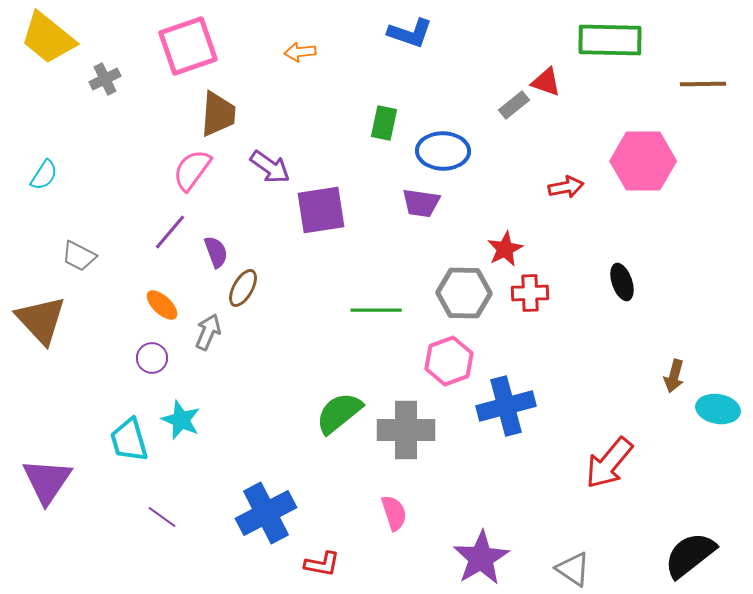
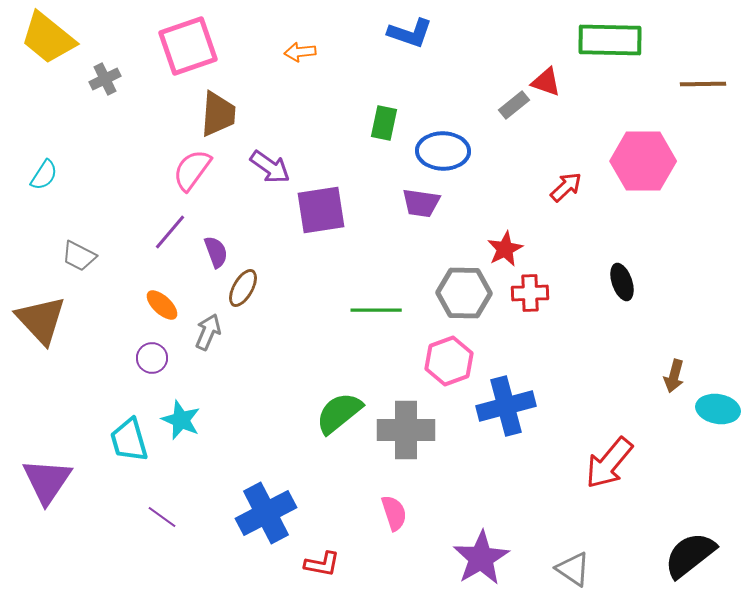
red arrow at (566, 187): rotated 32 degrees counterclockwise
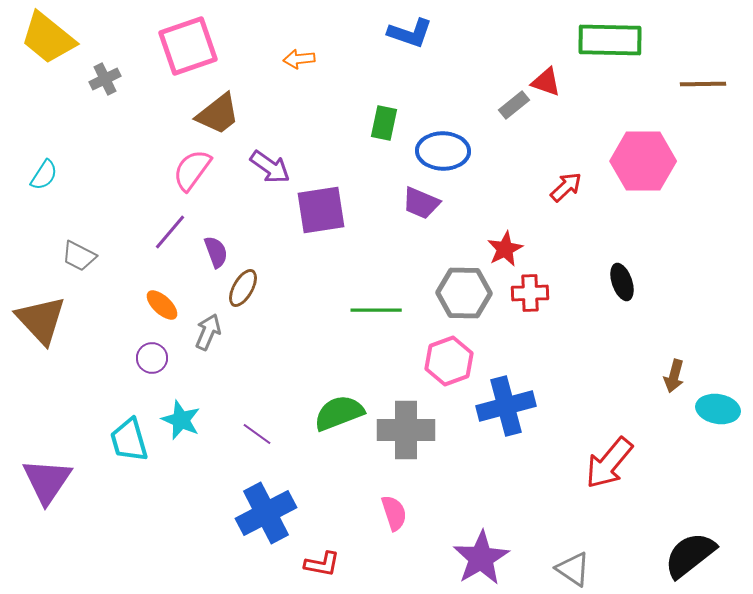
orange arrow at (300, 52): moved 1 px left, 7 px down
brown trapezoid at (218, 114): rotated 48 degrees clockwise
purple trapezoid at (421, 203): rotated 15 degrees clockwise
green semicircle at (339, 413): rotated 18 degrees clockwise
purple line at (162, 517): moved 95 px right, 83 px up
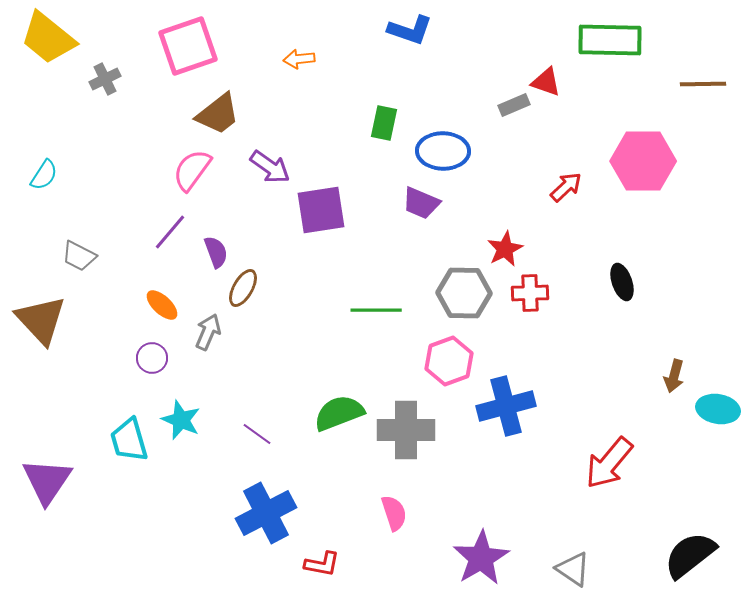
blue L-shape at (410, 33): moved 3 px up
gray rectangle at (514, 105): rotated 16 degrees clockwise
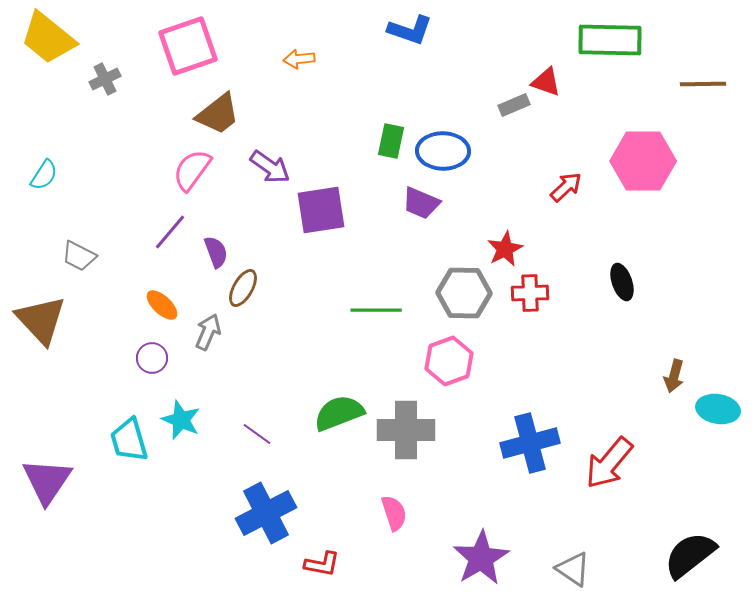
green rectangle at (384, 123): moved 7 px right, 18 px down
blue cross at (506, 406): moved 24 px right, 37 px down
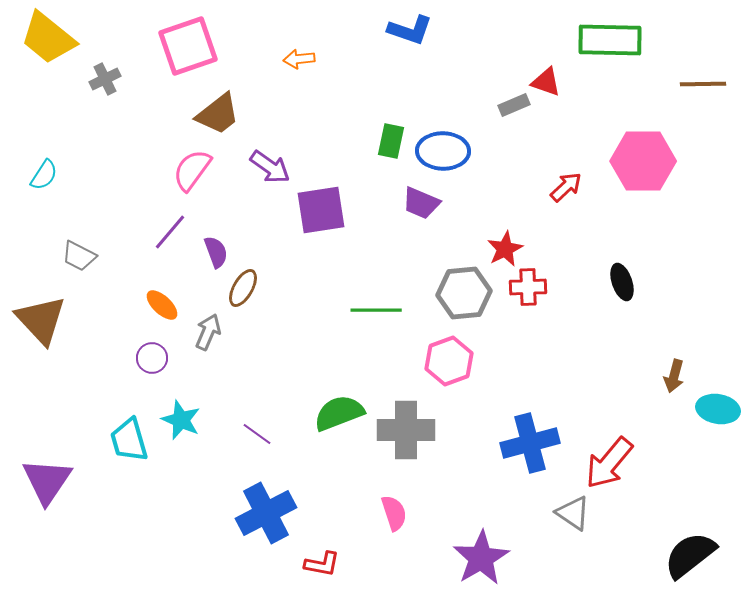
gray hexagon at (464, 293): rotated 6 degrees counterclockwise
red cross at (530, 293): moved 2 px left, 6 px up
gray triangle at (573, 569): moved 56 px up
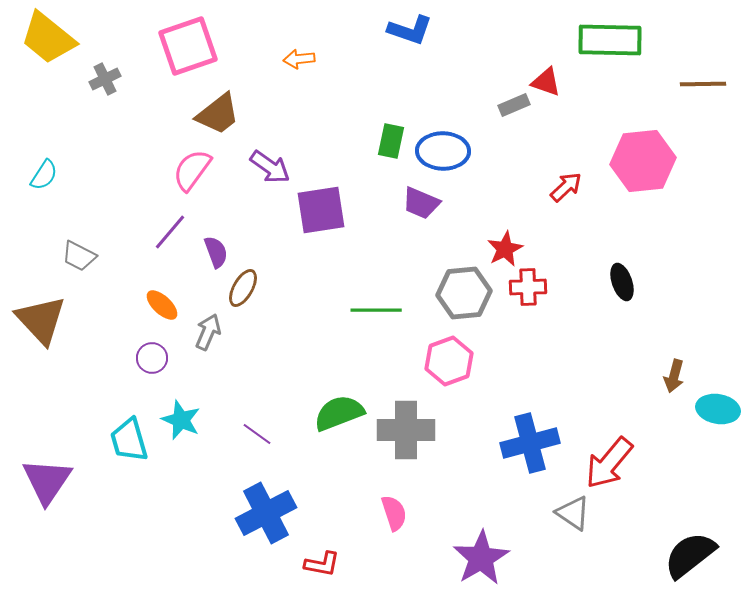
pink hexagon at (643, 161): rotated 6 degrees counterclockwise
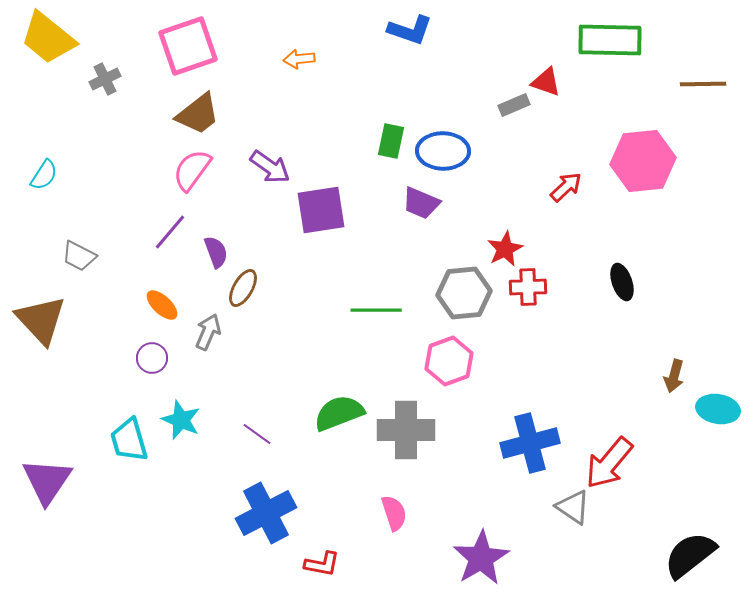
brown trapezoid at (218, 114): moved 20 px left
gray triangle at (573, 513): moved 6 px up
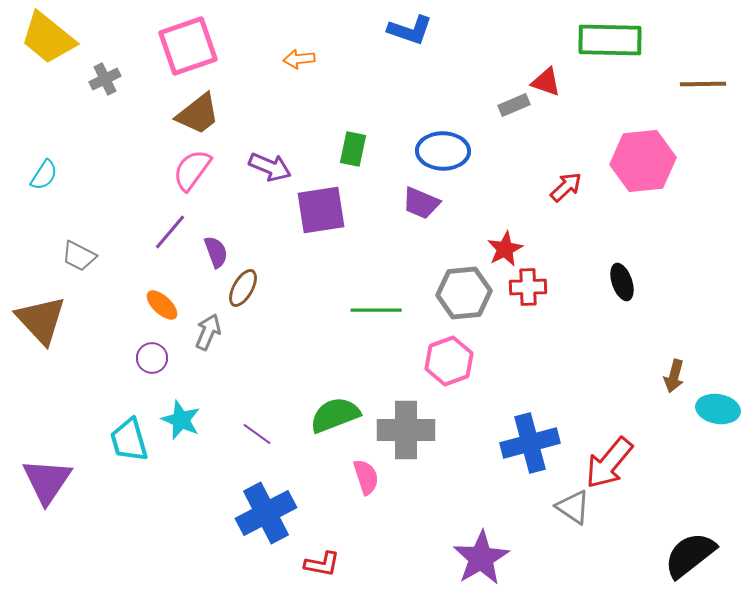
green rectangle at (391, 141): moved 38 px left, 8 px down
purple arrow at (270, 167): rotated 12 degrees counterclockwise
green semicircle at (339, 413): moved 4 px left, 2 px down
pink semicircle at (394, 513): moved 28 px left, 36 px up
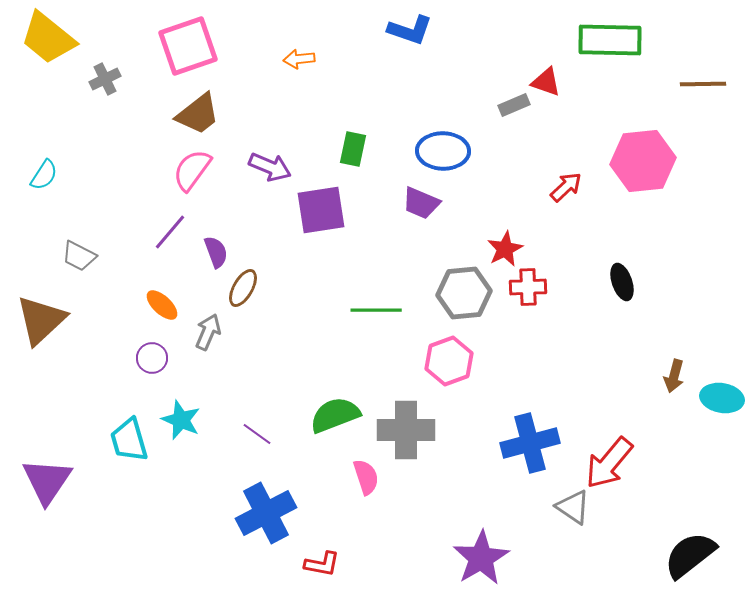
brown triangle at (41, 320): rotated 30 degrees clockwise
cyan ellipse at (718, 409): moved 4 px right, 11 px up
